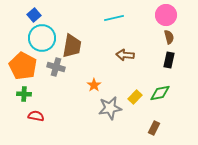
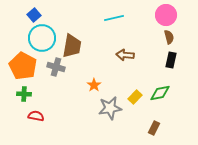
black rectangle: moved 2 px right
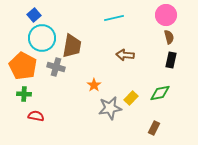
yellow rectangle: moved 4 px left, 1 px down
